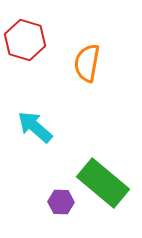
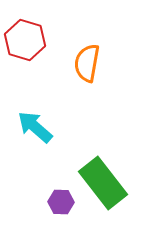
green rectangle: rotated 12 degrees clockwise
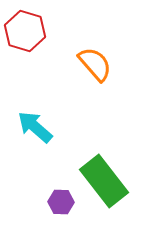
red hexagon: moved 9 px up
orange semicircle: moved 8 px right, 1 px down; rotated 129 degrees clockwise
green rectangle: moved 1 px right, 2 px up
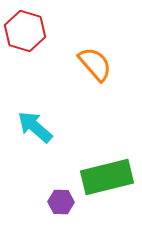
green rectangle: moved 3 px right, 4 px up; rotated 66 degrees counterclockwise
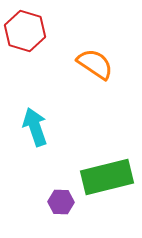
orange semicircle: rotated 15 degrees counterclockwise
cyan arrow: rotated 30 degrees clockwise
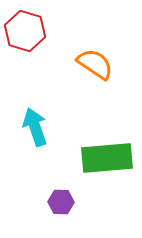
green rectangle: moved 19 px up; rotated 9 degrees clockwise
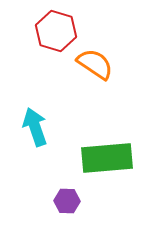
red hexagon: moved 31 px right
purple hexagon: moved 6 px right, 1 px up
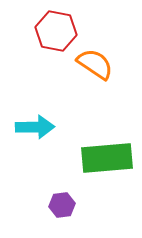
red hexagon: rotated 6 degrees counterclockwise
cyan arrow: rotated 108 degrees clockwise
purple hexagon: moved 5 px left, 4 px down; rotated 10 degrees counterclockwise
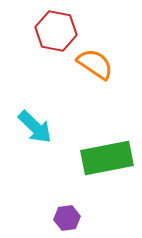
cyan arrow: rotated 45 degrees clockwise
green rectangle: rotated 6 degrees counterclockwise
purple hexagon: moved 5 px right, 13 px down
